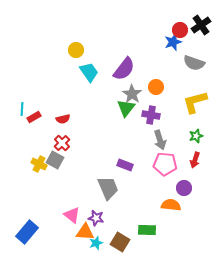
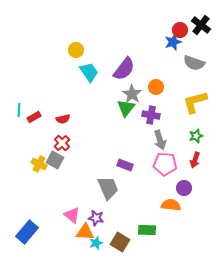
black cross: rotated 18 degrees counterclockwise
cyan line: moved 3 px left, 1 px down
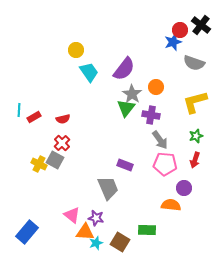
gray arrow: rotated 18 degrees counterclockwise
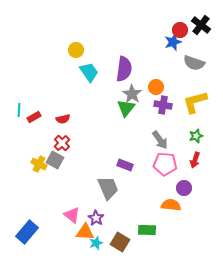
purple semicircle: rotated 30 degrees counterclockwise
purple cross: moved 12 px right, 10 px up
purple star: rotated 21 degrees clockwise
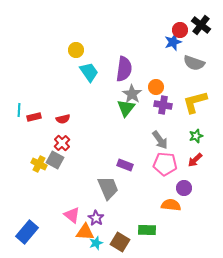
red rectangle: rotated 16 degrees clockwise
red arrow: rotated 28 degrees clockwise
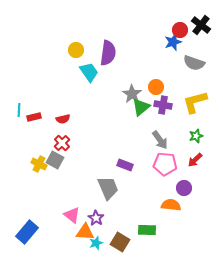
purple semicircle: moved 16 px left, 16 px up
green triangle: moved 15 px right, 1 px up; rotated 12 degrees clockwise
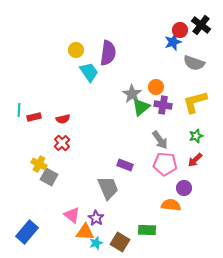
gray square: moved 6 px left, 17 px down
